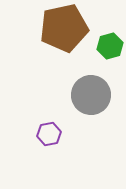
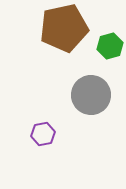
purple hexagon: moved 6 px left
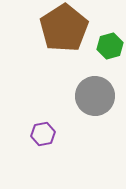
brown pentagon: rotated 21 degrees counterclockwise
gray circle: moved 4 px right, 1 px down
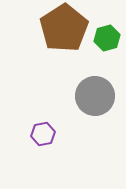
green hexagon: moved 3 px left, 8 px up
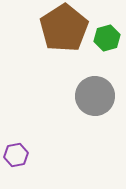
purple hexagon: moved 27 px left, 21 px down
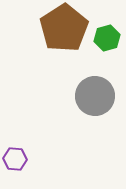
purple hexagon: moved 1 px left, 4 px down; rotated 15 degrees clockwise
